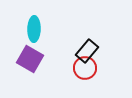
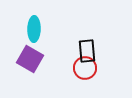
black rectangle: rotated 45 degrees counterclockwise
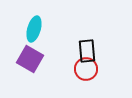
cyan ellipse: rotated 15 degrees clockwise
red circle: moved 1 px right, 1 px down
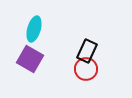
black rectangle: rotated 30 degrees clockwise
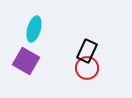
purple square: moved 4 px left, 2 px down
red circle: moved 1 px right, 1 px up
